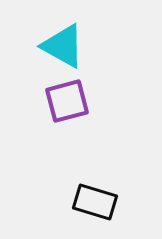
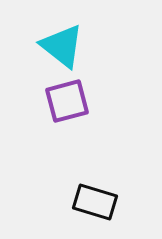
cyan triangle: moved 1 px left; rotated 9 degrees clockwise
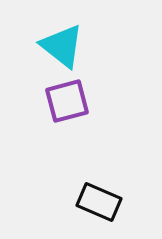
black rectangle: moved 4 px right; rotated 6 degrees clockwise
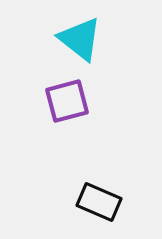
cyan triangle: moved 18 px right, 7 px up
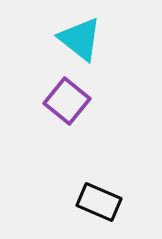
purple square: rotated 36 degrees counterclockwise
